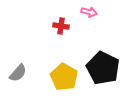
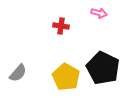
pink arrow: moved 10 px right, 1 px down
yellow pentagon: moved 2 px right
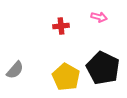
pink arrow: moved 4 px down
red cross: rotated 14 degrees counterclockwise
gray semicircle: moved 3 px left, 3 px up
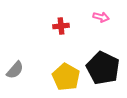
pink arrow: moved 2 px right
